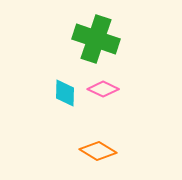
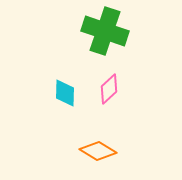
green cross: moved 9 px right, 8 px up
pink diamond: moved 6 px right; rotated 68 degrees counterclockwise
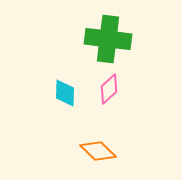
green cross: moved 3 px right, 8 px down; rotated 12 degrees counterclockwise
orange diamond: rotated 12 degrees clockwise
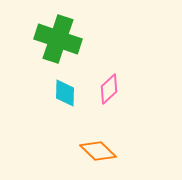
green cross: moved 50 px left; rotated 12 degrees clockwise
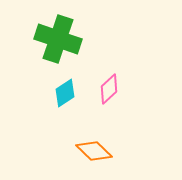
cyan diamond: rotated 56 degrees clockwise
orange diamond: moved 4 px left
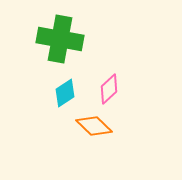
green cross: moved 2 px right; rotated 9 degrees counterclockwise
orange diamond: moved 25 px up
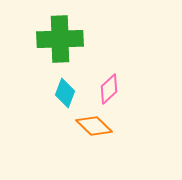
green cross: rotated 12 degrees counterclockwise
cyan diamond: rotated 36 degrees counterclockwise
